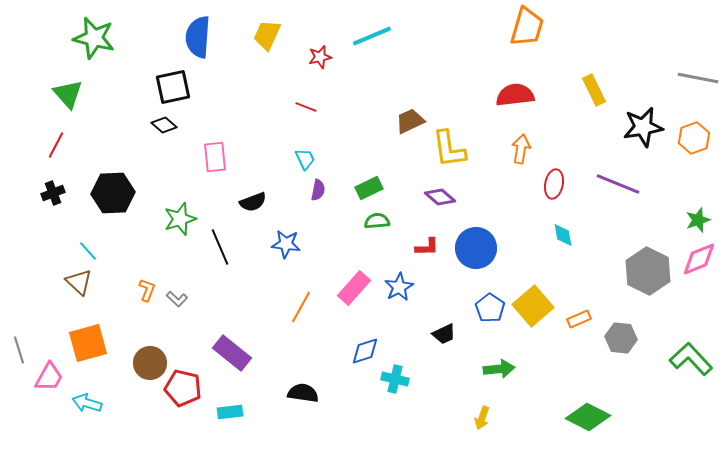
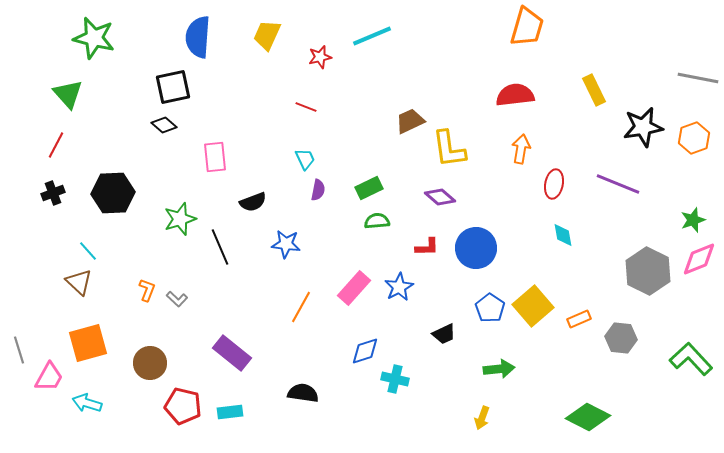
green star at (698, 220): moved 5 px left
red pentagon at (183, 388): moved 18 px down
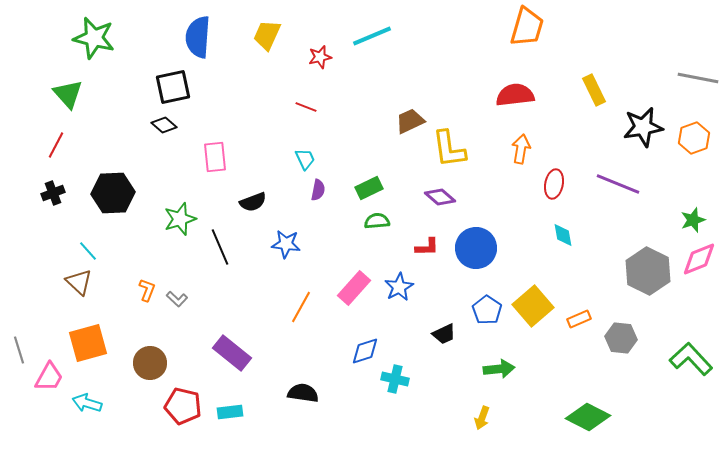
blue pentagon at (490, 308): moved 3 px left, 2 px down
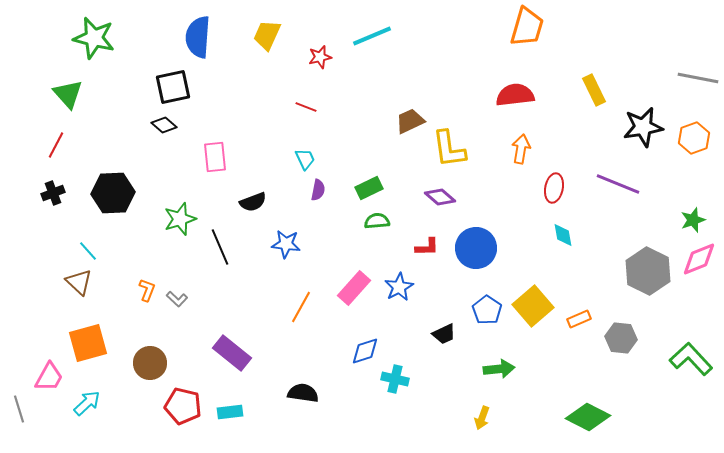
red ellipse at (554, 184): moved 4 px down
gray line at (19, 350): moved 59 px down
cyan arrow at (87, 403): rotated 120 degrees clockwise
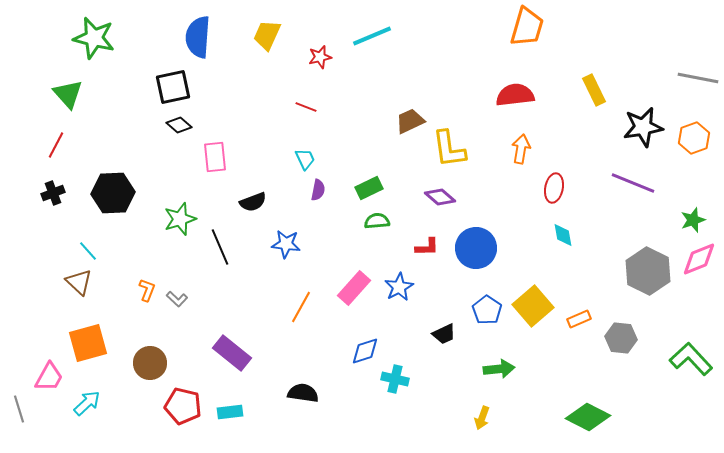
black diamond at (164, 125): moved 15 px right
purple line at (618, 184): moved 15 px right, 1 px up
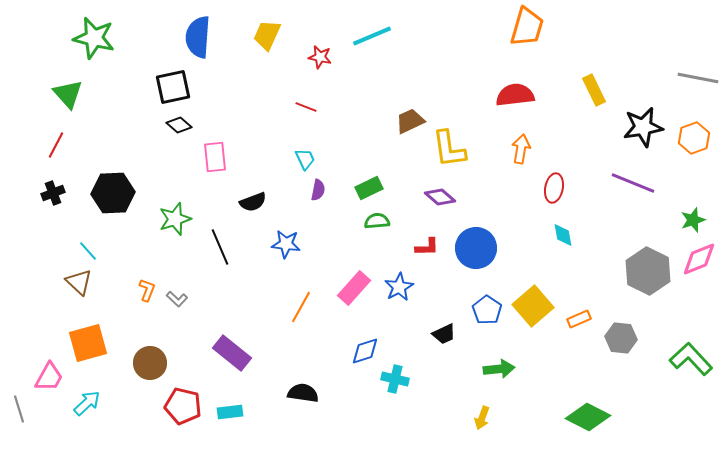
red star at (320, 57): rotated 25 degrees clockwise
green star at (180, 219): moved 5 px left
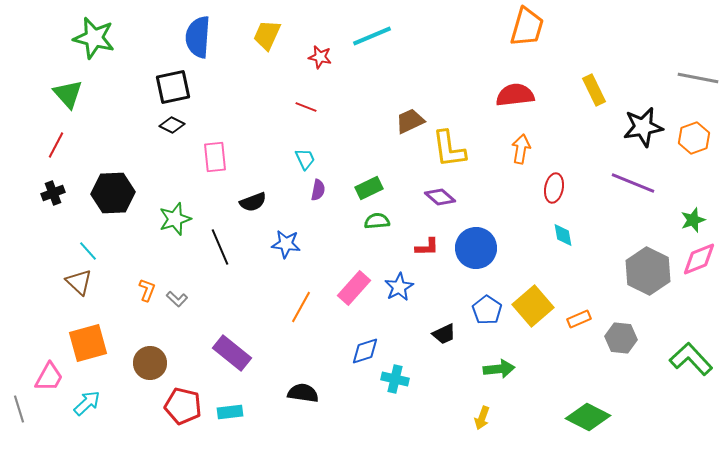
black diamond at (179, 125): moved 7 px left; rotated 15 degrees counterclockwise
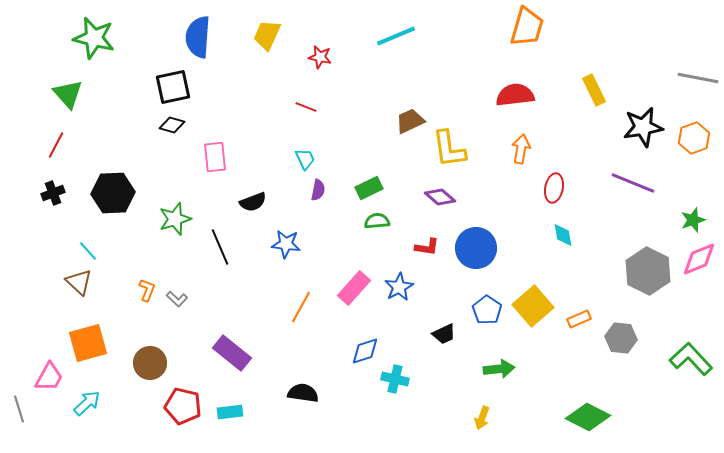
cyan line at (372, 36): moved 24 px right
black diamond at (172, 125): rotated 10 degrees counterclockwise
red L-shape at (427, 247): rotated 10 degrees clockwise
